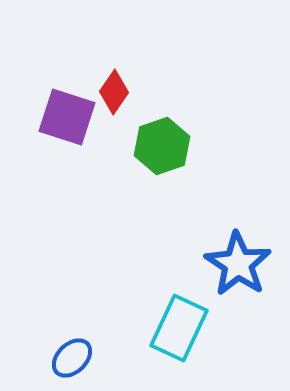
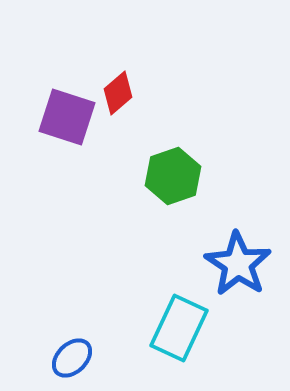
red diamond: moved 4 px right, 1 px down; rotated 15 degrees clockwise
green hexagon: moved 11 px right, 30 px down
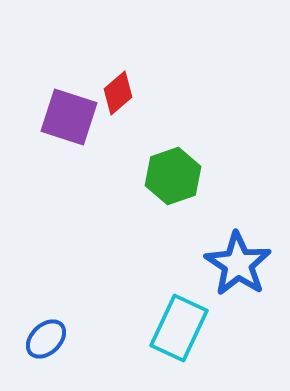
purple square: moved 2 px right
blue ellipse: moved 26 px left, 19 px up
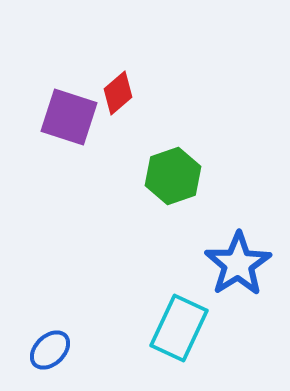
blue star: rotated 6 degrees clockwise
blue ellipse: moved 4 px right, 11 px down
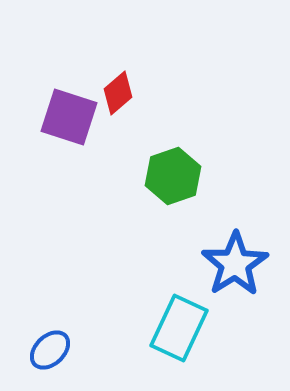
blue star: moved 3 px left
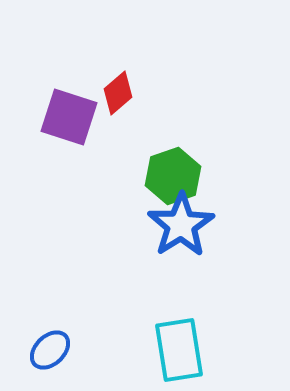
blue star: moved 54 px left, 39 px up
cyan rectangle: moved 22 px down; rotated 34 degrees counterclockwise
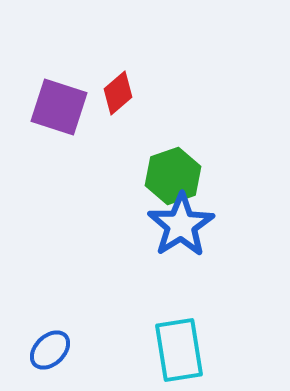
purple square: moved 10 px left, 10 px up
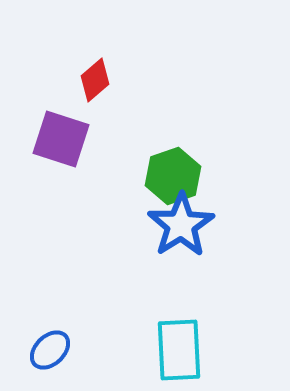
red diamond: moved 23 px left, 13 px up
purple square: moved 2 px right, 32 px down
cyan rectangle: rotated 6 degrees clockwise
